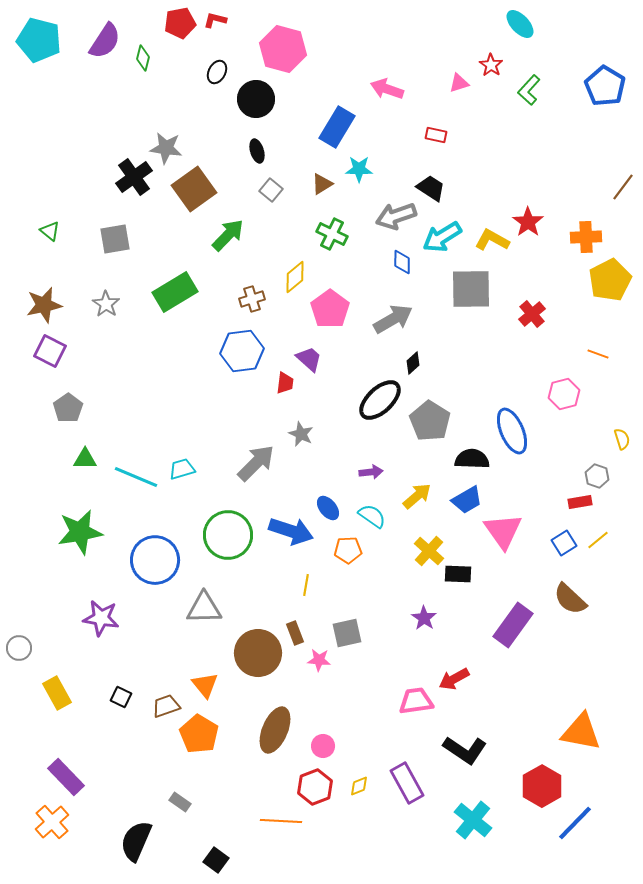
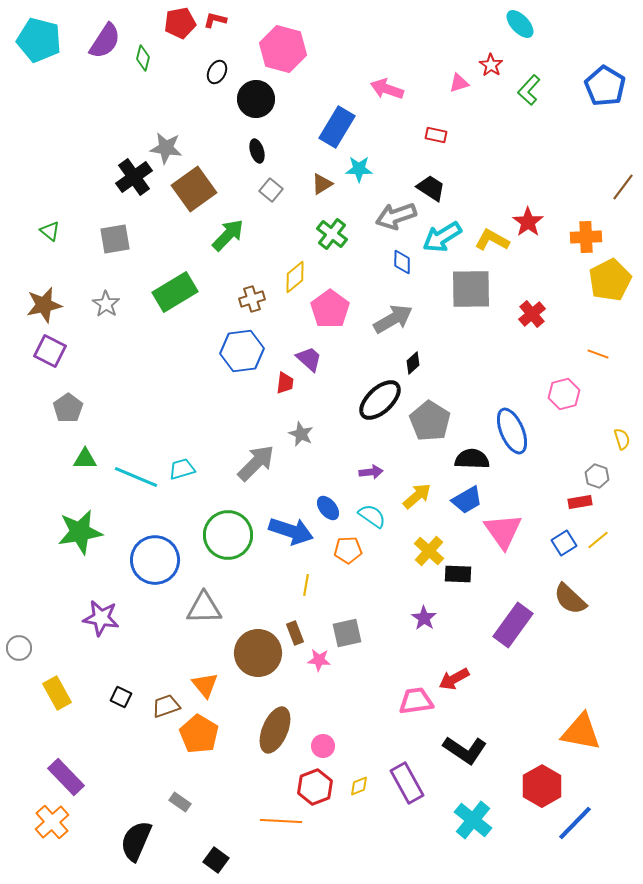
green cross at (332, 234): rotated 12 degrees clockwise
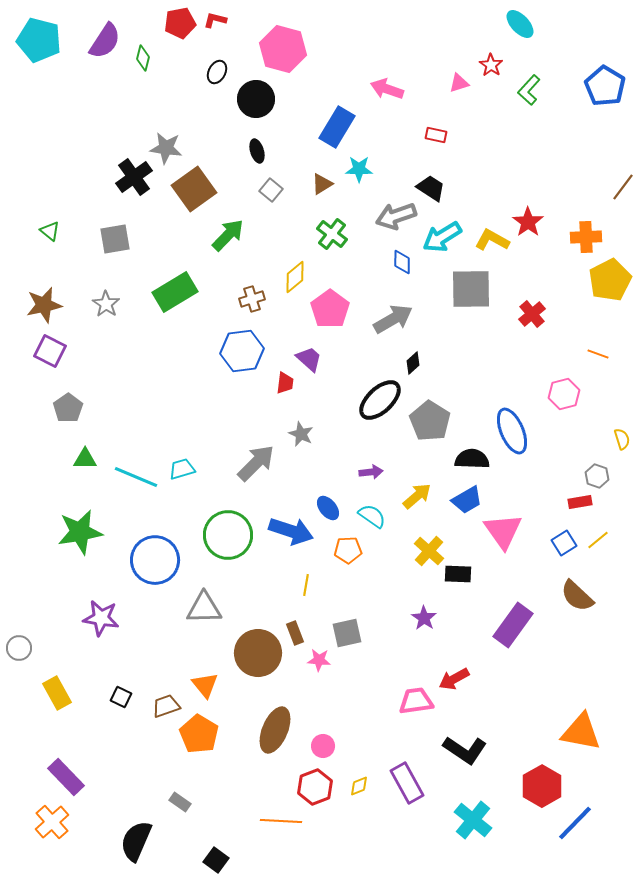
brown semicircle at (570, 599): moved 7 px right, 3 px up
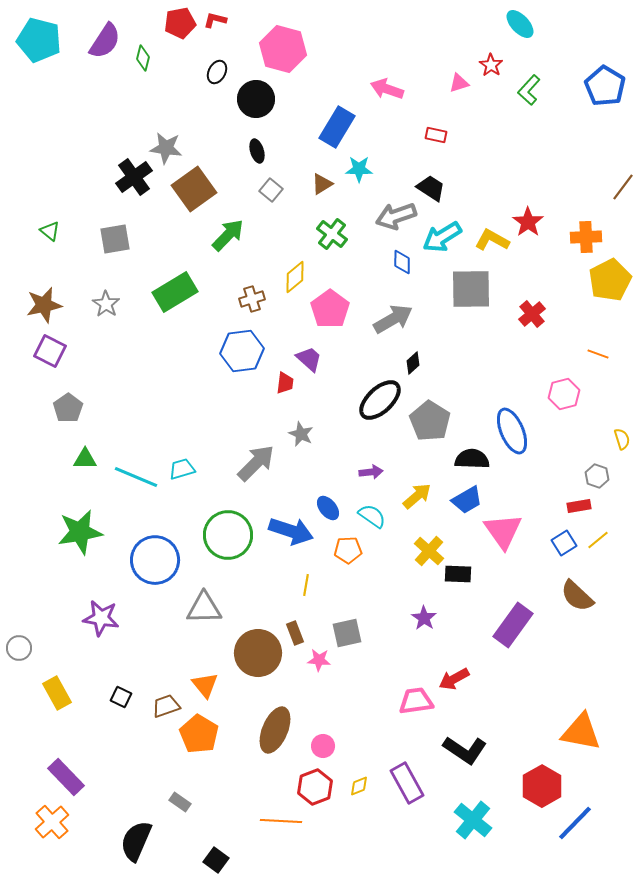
red rectangle at (580, 502): moved 1 px left, 4 px down
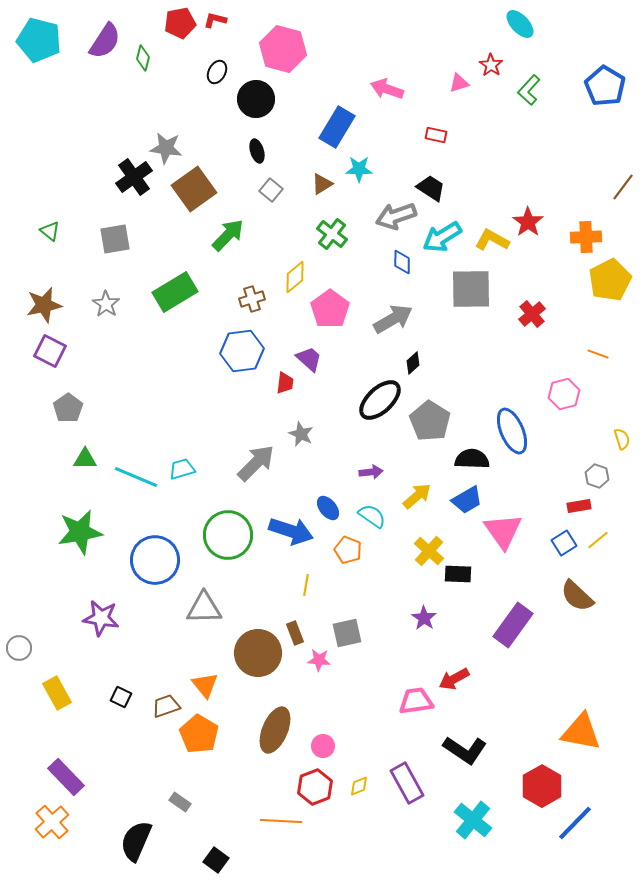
orange pentagon at (348, 550): rotated 24 degrees clockwise
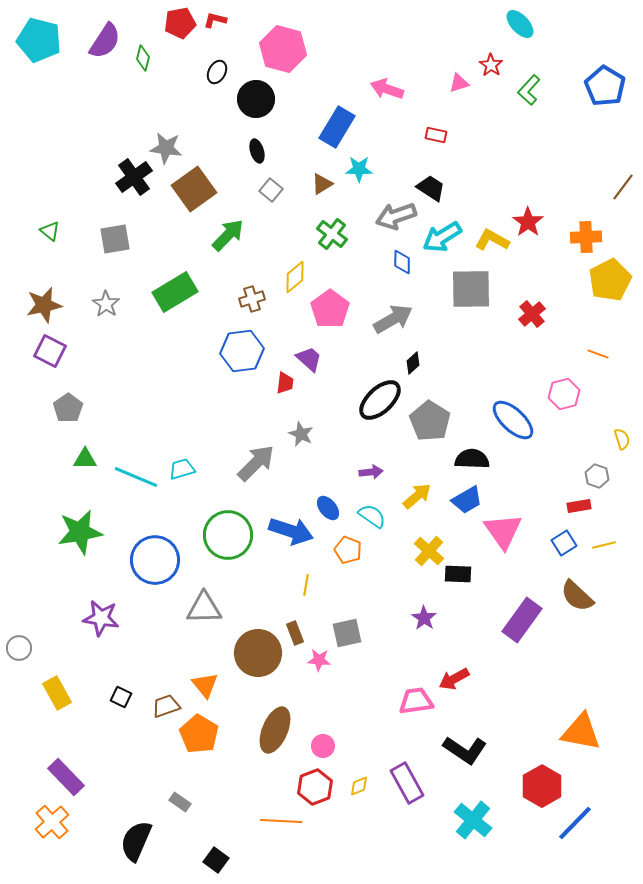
blue ellipse at (512, 431): moved 1 px right, 11 px up; rotated 24 degrees counterclockwise
yellow line at (598, 540): moved 6 px right, 5 px down; rotated 25 degrees clockwise
purple rectangle at (513, 625): moved 9 px right, 5 px up
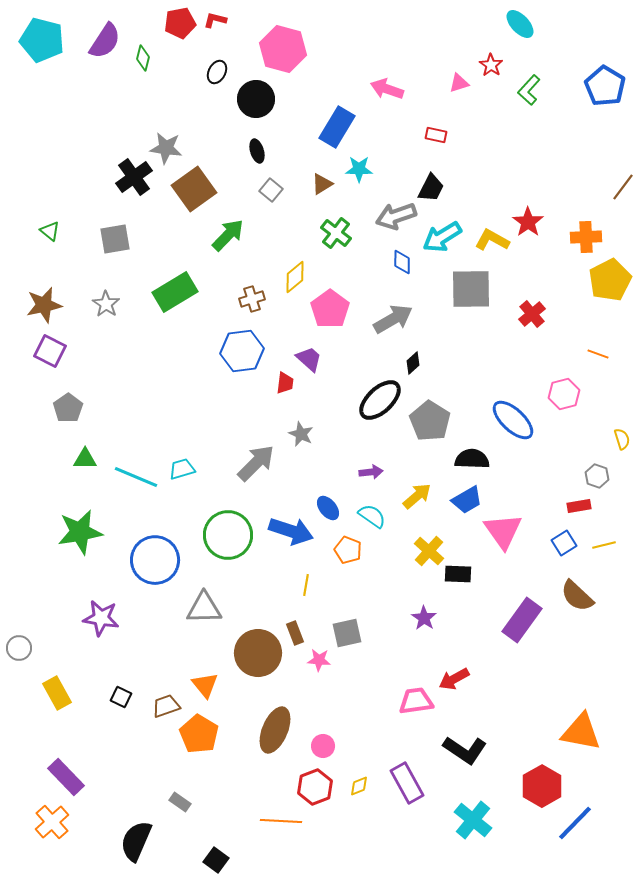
cyan pentagon at (39, 40): moved 3 px right
black trapezoid at (431, 188): rotated 84 degrees clockwise
green cross at (332, 234): moved 4 px right, 1 px up
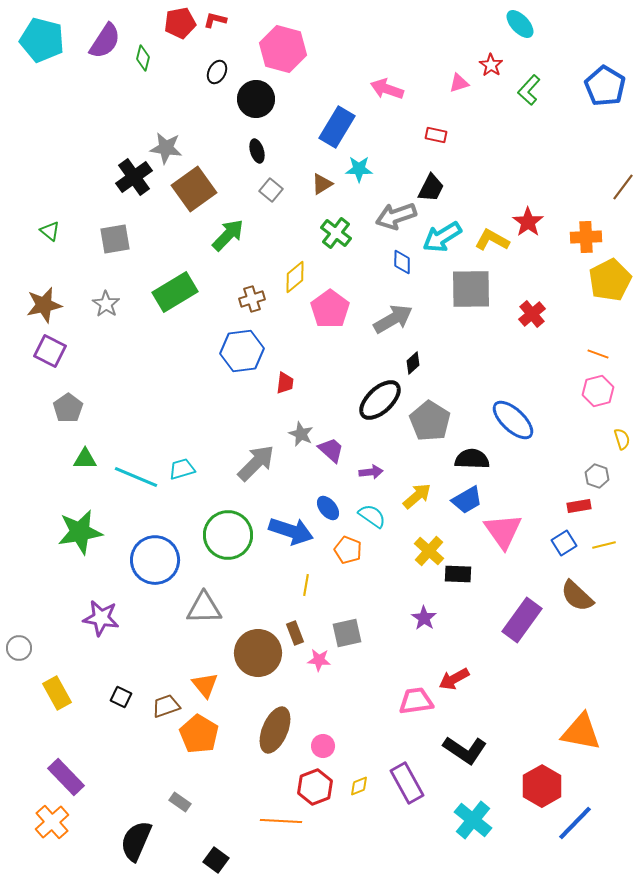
purple trapezoid at (309, 359): moved 22 px right, 91 px down
pink hexagon at (564, 394): moved 34 px right, 3 px up
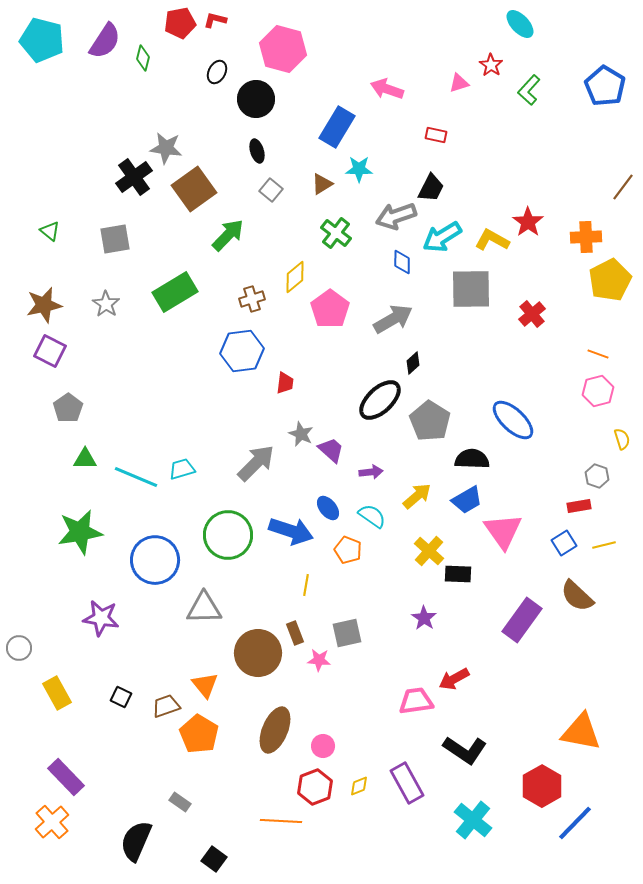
black square at (216, 860): moved 2 px left, 1 px up
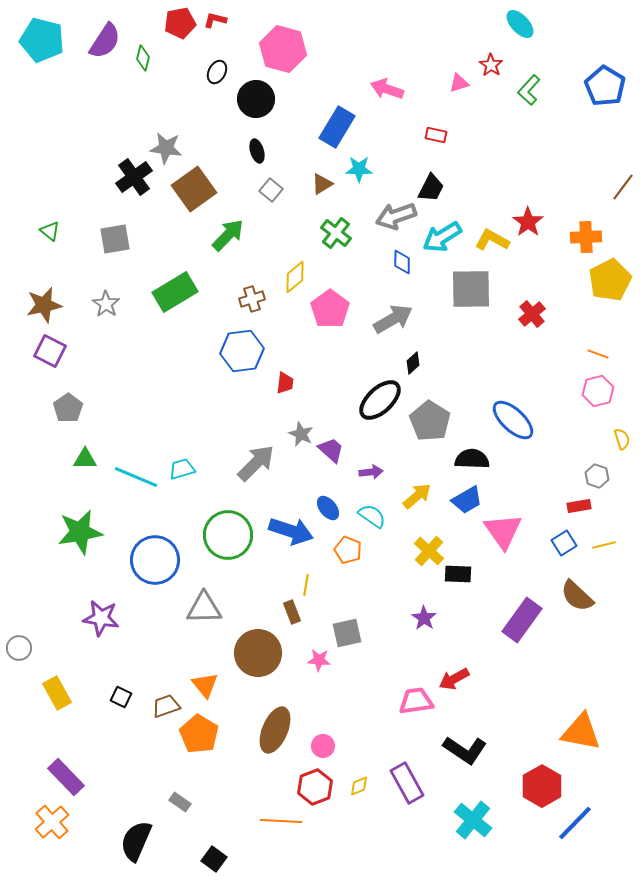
brown rectangle at (295, 633): moved 3 px left, 21 px up
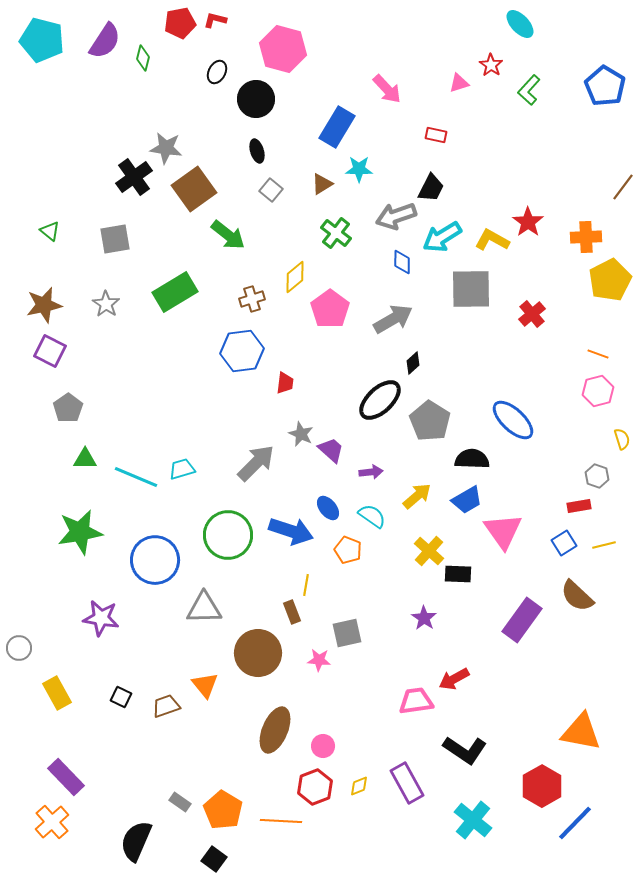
pink arrow at (387, 89): rotated 152 degrees counterclockwise
green arrow at (228, 235): rotated 84 degrees clockwise
orange pentagon at (199, 734): moved 24 px right, 76 px down
